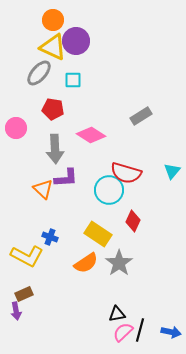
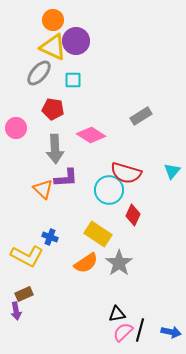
red diamond: moved 6 px up
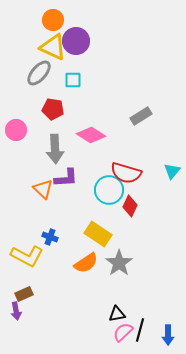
pink circle: moved 2 px down
red diamond: moved 3 px left, 9 px up
blue arrow: moved 3 px left, 3 px down; rotated 78 degrees clockwise
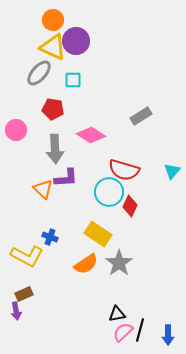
red semicircle: moved 2 px left, 3 px up
cyan circle: moved 2 px down
orange semicircle: moved 1 px down
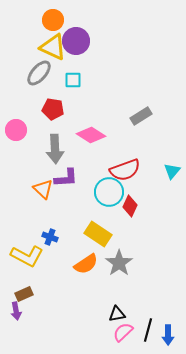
red semicircle: moved 1 px right; rotated 36 degrees counterclockwise
black line: moved 8 px right
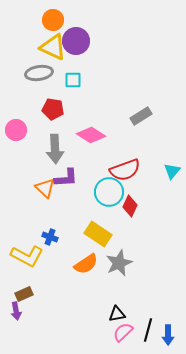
gray ellipse: rotated 40 degrees clockwise
orange triangle: moved 2 px right, 1 px up
gray star: rotated 12 degrees clockwise
